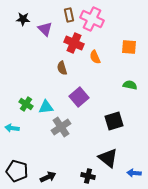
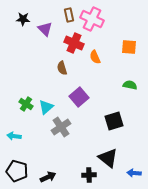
cyan triangle: rotated 35 degrees counterclockwise
cyan arrow: moved 2 px right, 8 px down
black cross: moved 1 px right, 1 px up; rotated 16 degrees counterclockwise
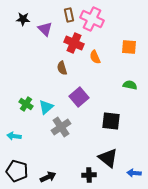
black square: moved 3 px left; rotated 24 degrees clockwise
